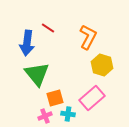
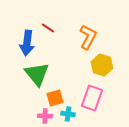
pink rectangle: rotated 30 degrees counterclockwise
pink cross: rotated 24 degrees clockwise
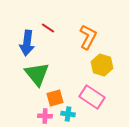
pink rectangle: moved 1 px up; rotated 75 degrees counterclockwise
